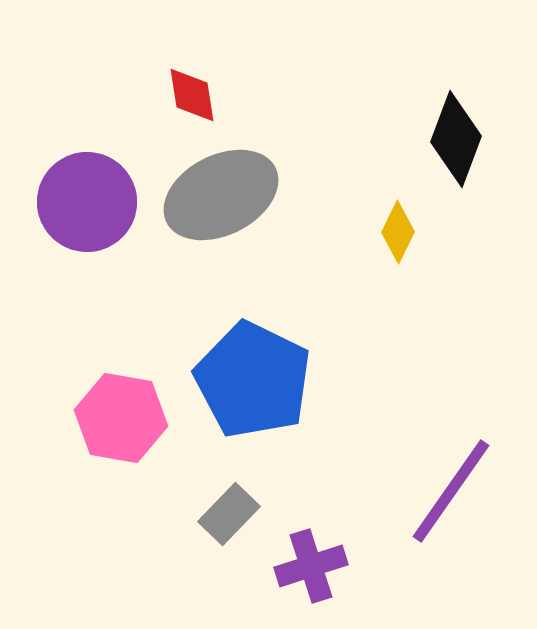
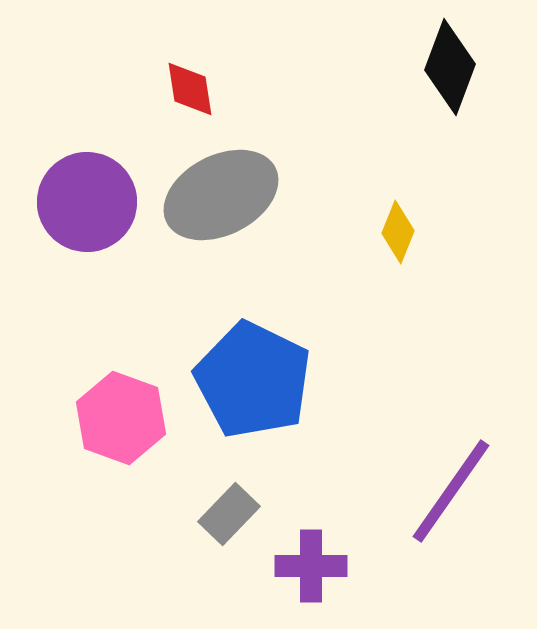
red diamond: moved 2 px left, 6 px up
black diamond: moved 6 px left, 72 px up
yellow diamond: rotated 4 degrees counterclockwise
pink hexagon: rotated 10 degrees clockwise
purple cross: rotated 18 degrees clockwise
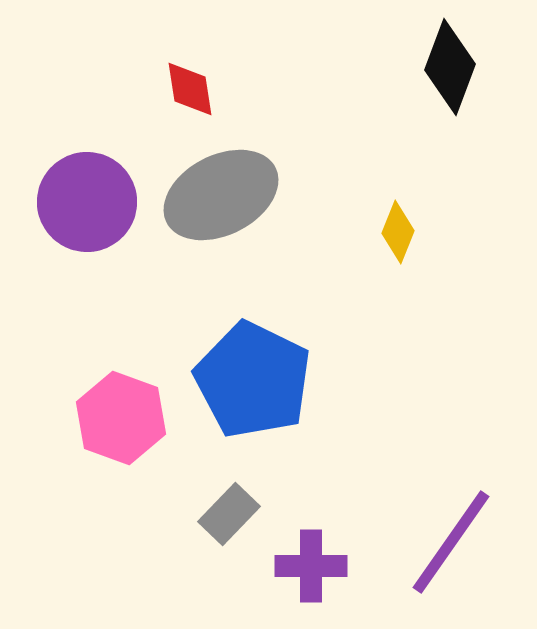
purple line: moved 51 px down
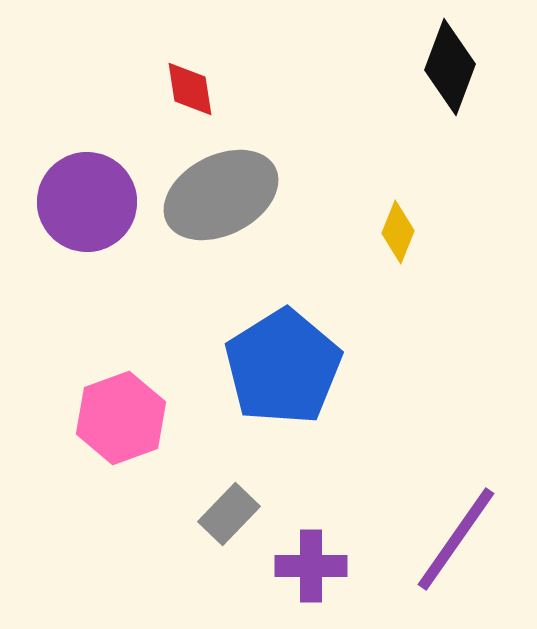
blue pentagon: moved 30 px right, 13 px up; rotated 14 degrees clockwise
pink hexagon: rotated 20 degrees clockwise
purple line: moved 5 px right, 3 px up
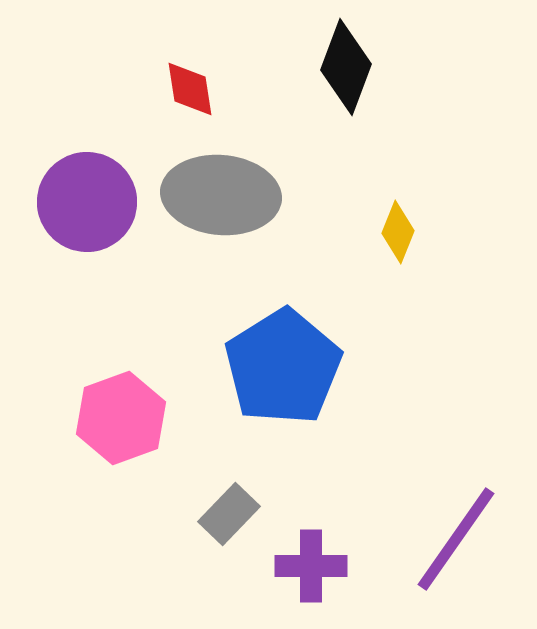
black diamond: moved 104 px left
gray ellipse: rotated 32 degrees clockwise
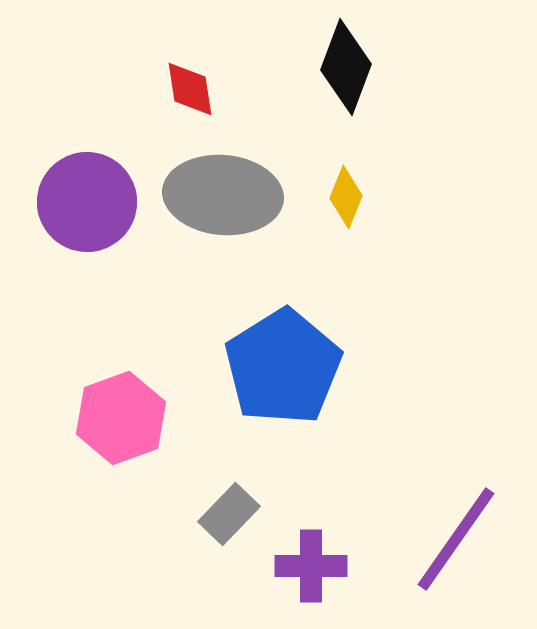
gray ellipse: moved 2 px right
yellow diamond: moved 52 px left, 35 px up
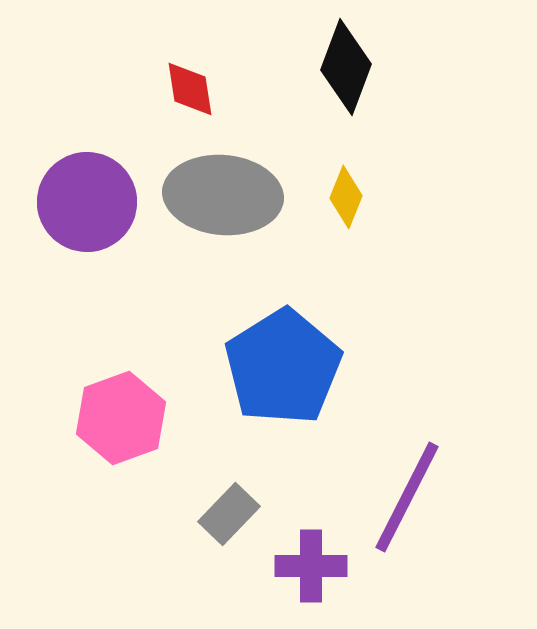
purple line: moved 49 px left, 42 px up; rotated 8 degrees counterclockwise
